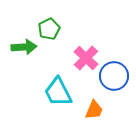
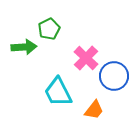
orange trapezoid: rotated 15 degrees clockwise
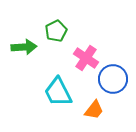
green pentagon: moved 7 px right, 2 px down
pink cross: rotated 10 degrees counterclockwise
blue circle: moved 1 px left, 3 px down
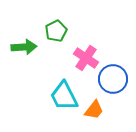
cyan trapezoid: moved 6 px right, 4 px down
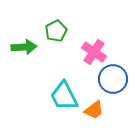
pink cross: moved 8 px right, 6 px up
orange trapezoid: rotated 15 degrees clockwise
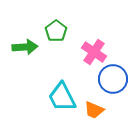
green pentagon: rotated 10 degrees counterclockwise
green arrow: moved 1 px right
cyan trapezoid: moved 2 px left, 1 px down
orange trapezoid: rotated 60 degrees clockwise
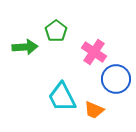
blue circle: moved 3 px right
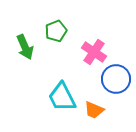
green pentagon: rotated 15 degrees clockwise
green arrow: rotated 70 degrees clockwise
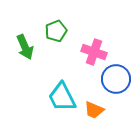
pink cross: rotated 15 degrees counterclockwise
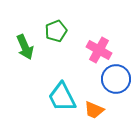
pink cross: moved 5 px right, 2 px up; rotated 10 degrees clockwise
